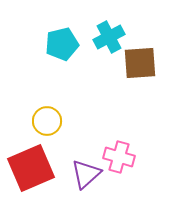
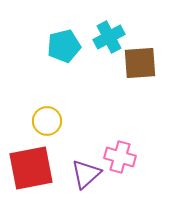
cyan pentagon: moved 2 px right, 2 px down
pink cross: moved 1 px right
red square: rotated 12 degrees clockwise
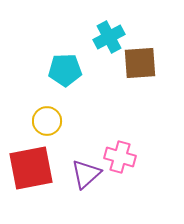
cyan pentagon: moved 1 px right, 24 px down; rotated 12 degrees clockwise
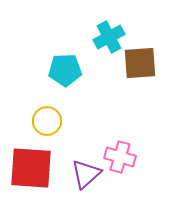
red square: rotated 15 degrees clockwise
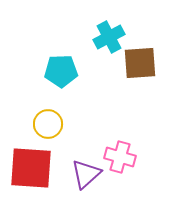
cyan pentagon: moved 4 px left, 1 px down
yellow circle: moved 1 px right, 3 px down
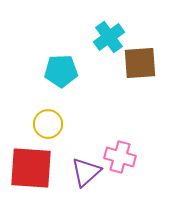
cyan cross: rotated 8 degrees counterclockwise
purple triangle: moved 2 px up
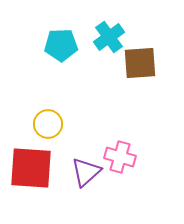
cyan pentagon: moved 26 px up
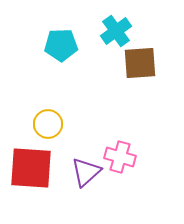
cyan cross: moved 7 px right, 6 px up
